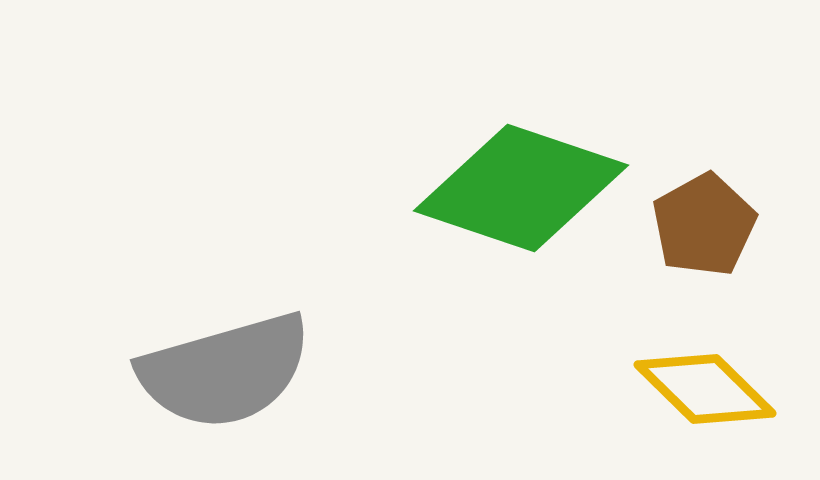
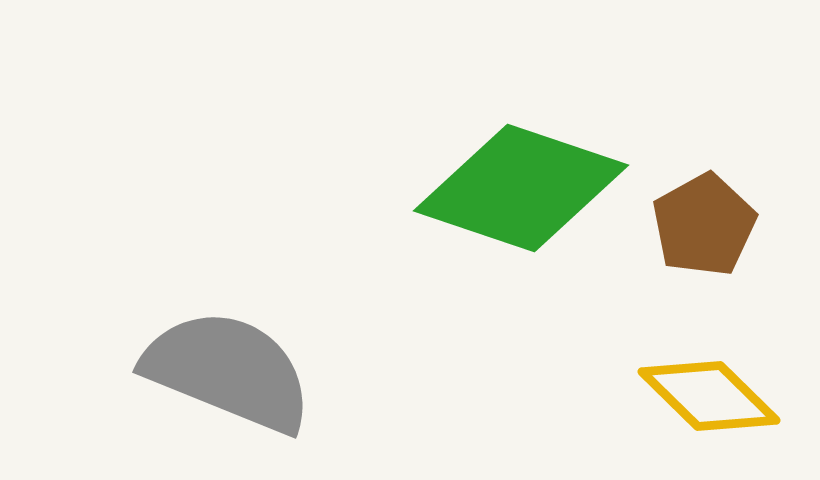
gray semicircle: moved 3 px right; rotated 142 degrees counterclockwise
yellow diamond: moved 4 px right, 7 px down
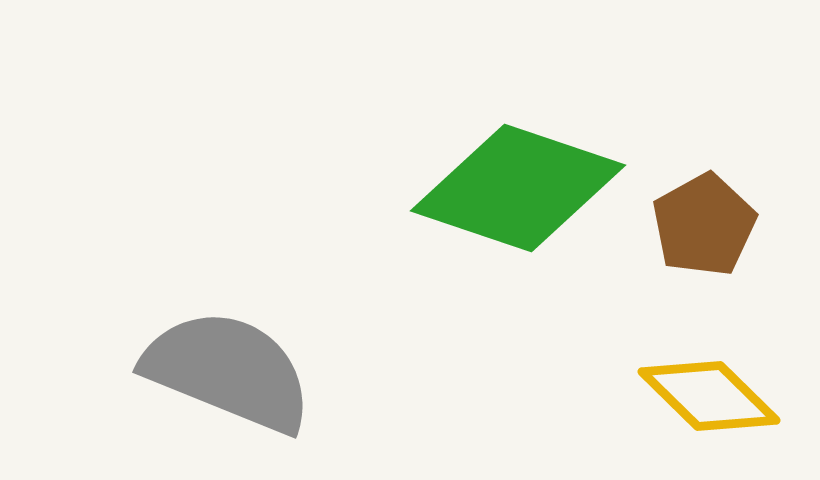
green diamond: moved 3 px left
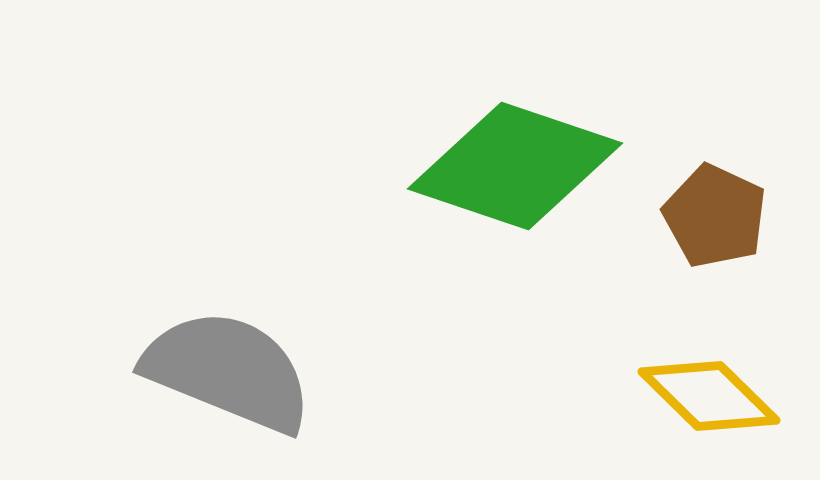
green diamond: moved 3 px left, 22 px up
brown pentagon: moved 11 px right, 9 px up; rotated 18 degrees counterclockwise
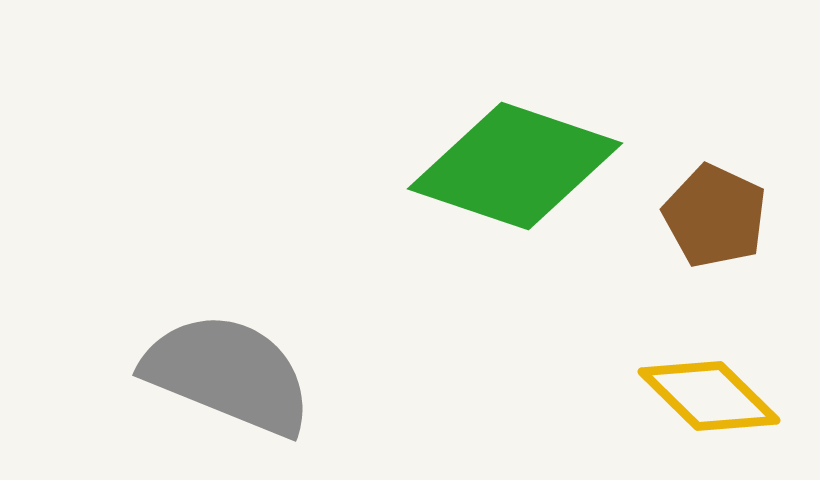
gray semicircle: moved 3 px down
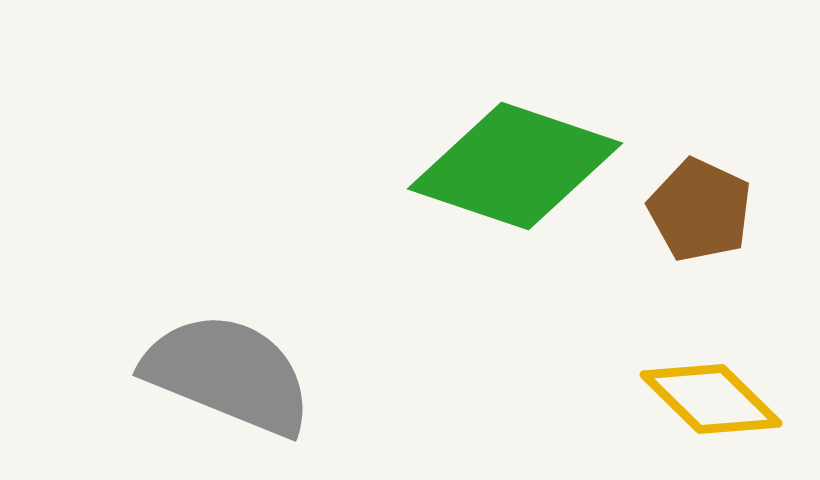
brown pentagon: moved 15 px left, 6 px up
yellow diamond: moved 2 px right, 3 px down
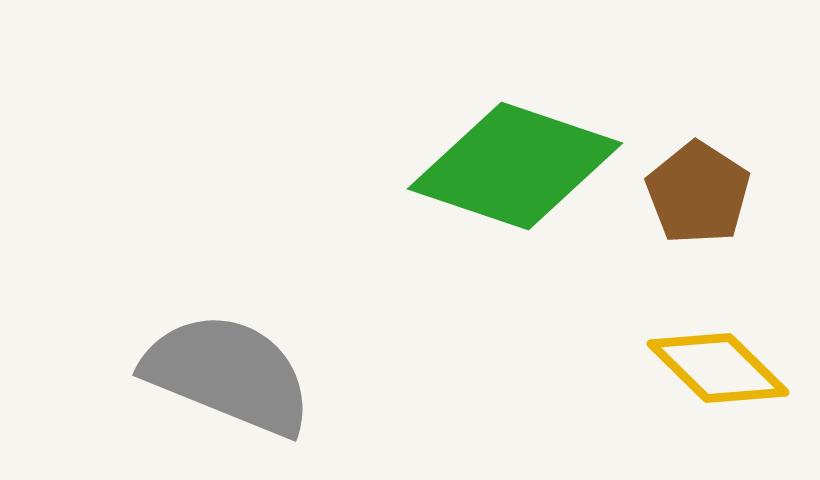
brown pentagon: moved 2 px left, 17 px up; rotated 8 degrees clockwise
yellow diamond: moved 7 px right, 31 px up
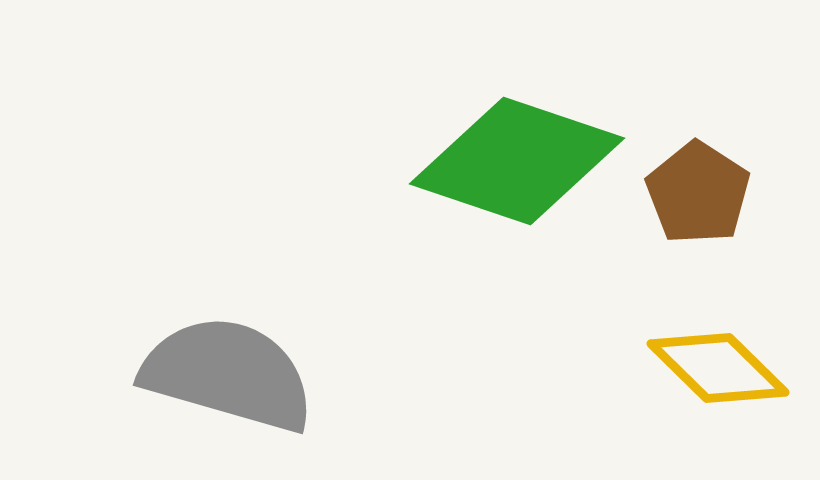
green diamond: moved 2 px right, 5 px up
gray semicircle: rotated 6 degrees counterclockwise
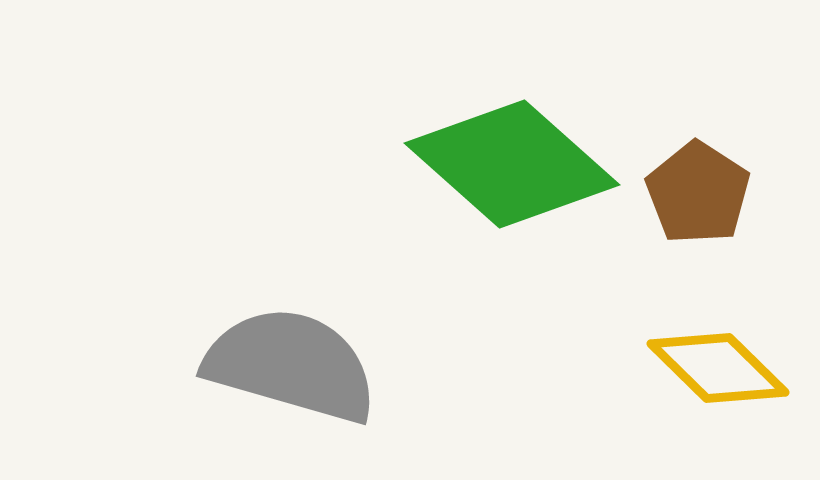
green diamond: moved 5 px left, 3 px down; rotated 23 degrees clockwise
gray semicircle: moved 63 px right, 9 px up
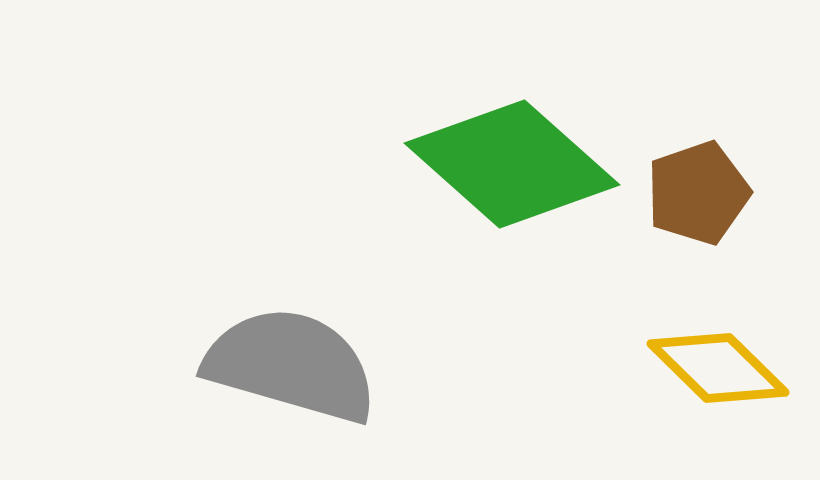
brown pentagon: rotated 20 degrees clockwise
